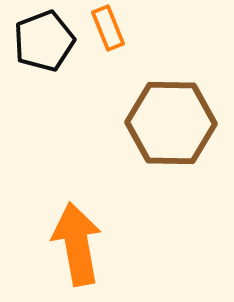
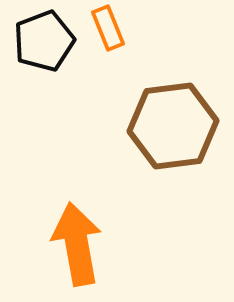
brown hexagon: moved 2 px right, 3 px down; rotated 8 degrees counterclockwise
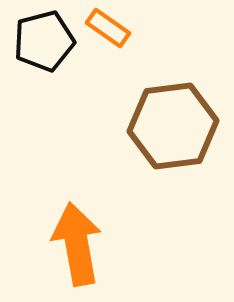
orange rectangle: rotated 33 degrees counterclockwise
black pentagon: rotated 6 degrees clockwise
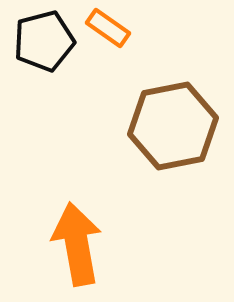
brown hexagon: rotated 4 degrees counterclockwise
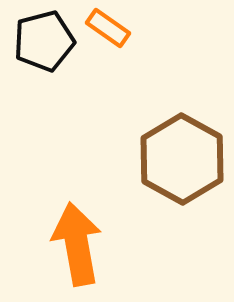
brown hexagon: moved 9 px right, 33 px down; rotated 20 degrees counterclockwise
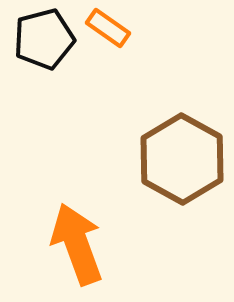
black pentagon: moved 2 px up
orange arrow: rotated 10 degrees counterclockwise
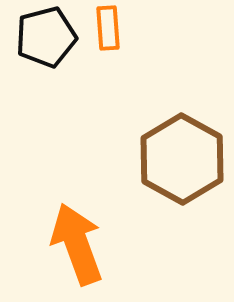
orange rectangle: rotated 51 degrees clockwise
black pentagon: moved 2 px right, 2 px up
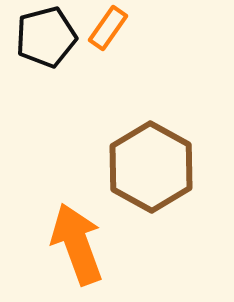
orange rectangle: rotated 39 degrees clockwise
brown hexagon: moved 31 px left, 8 px down
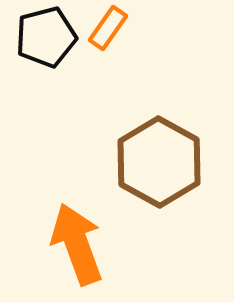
brown hexagon: moved 8 px right, 5 px up
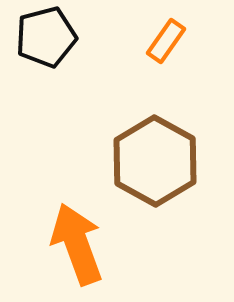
orange rectangle: moved 58 px right, 13 px down
brown hexagon: moved 4 px left, 1 px up
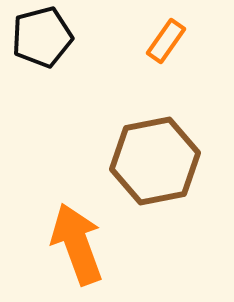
black pentagon: moved 4 px left
brown hexagon: rotated 20 degrees clockwise
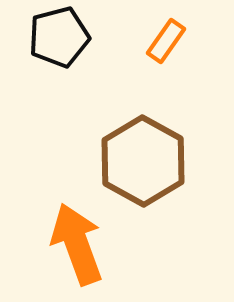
black pentagon: moved 17 px right
brown hexagon: moved 12 px left; rotated 20 degrees counterclockwise
